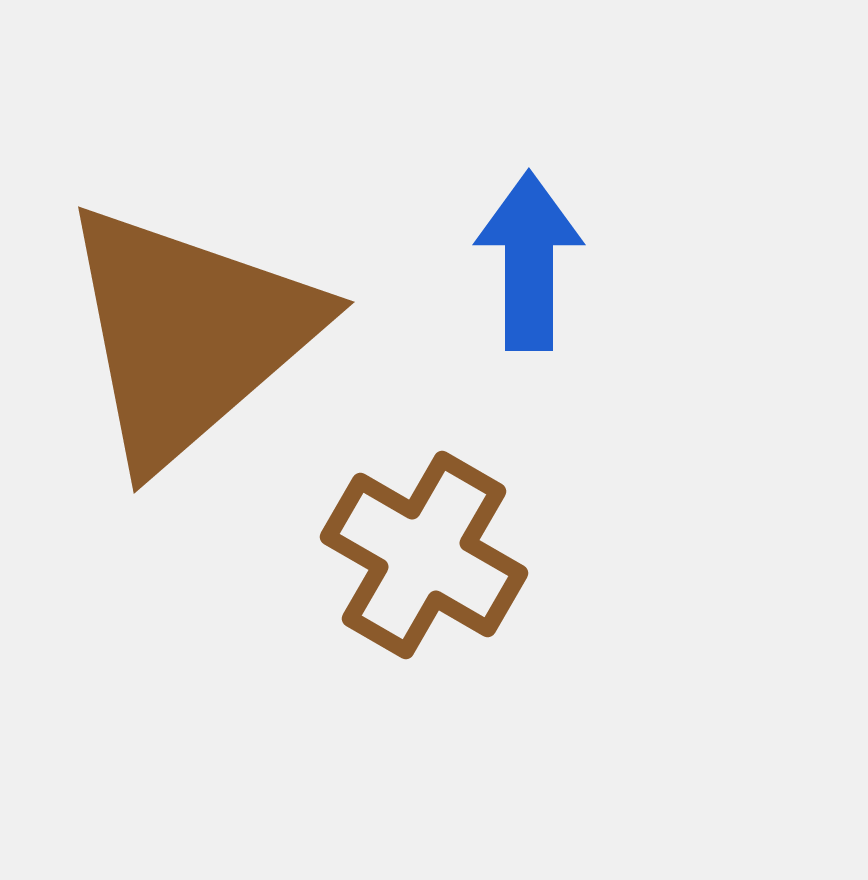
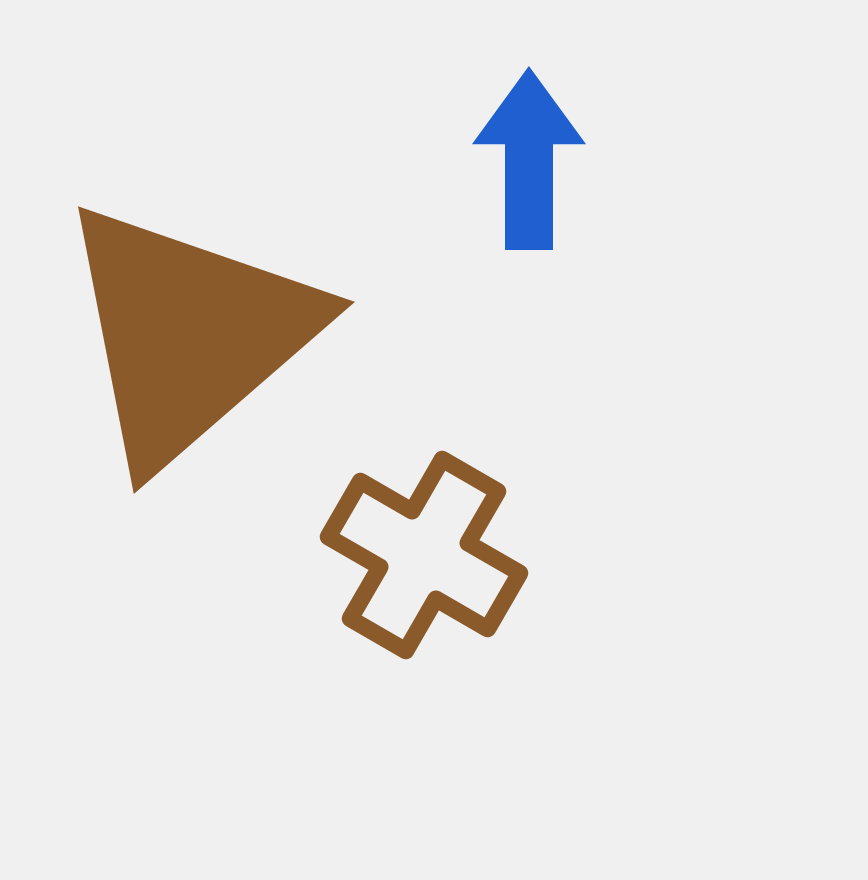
blue arrow: moved 101 px up
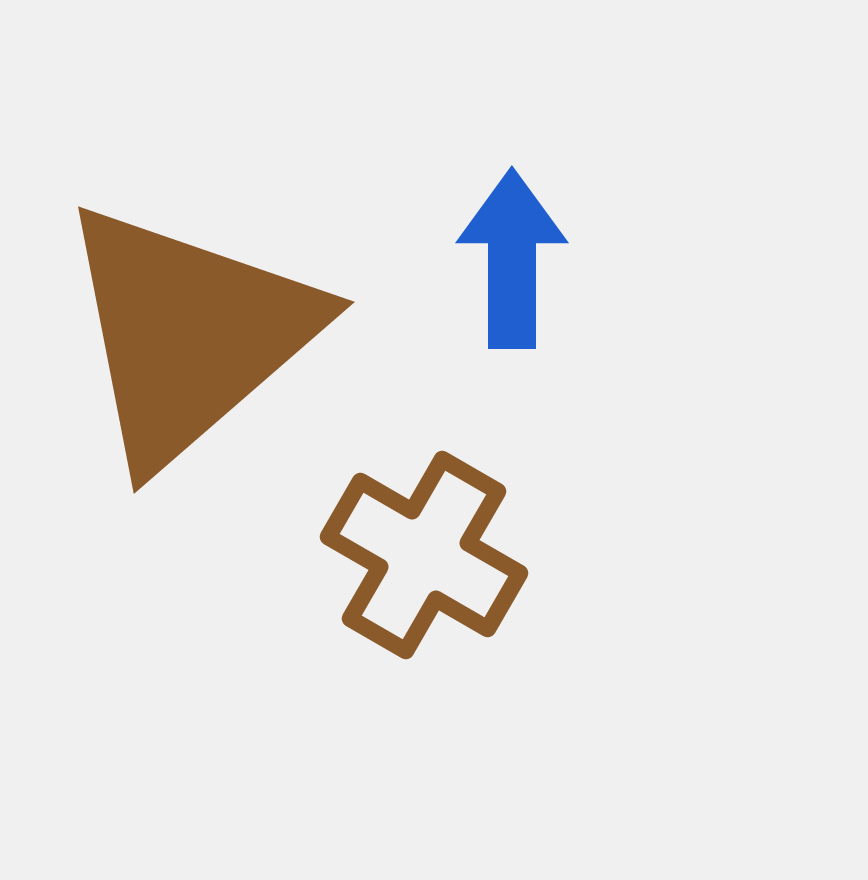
blue arrow: moved 17 px left, 99 px down
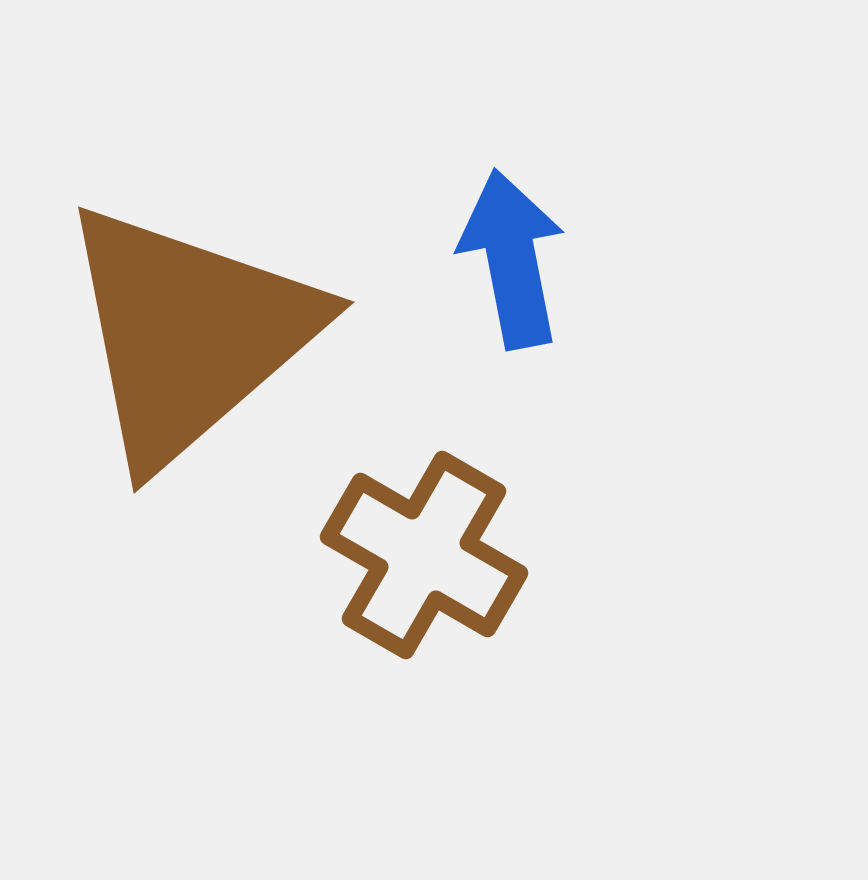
blue arrow: rotated 11 degrees counterclockwise
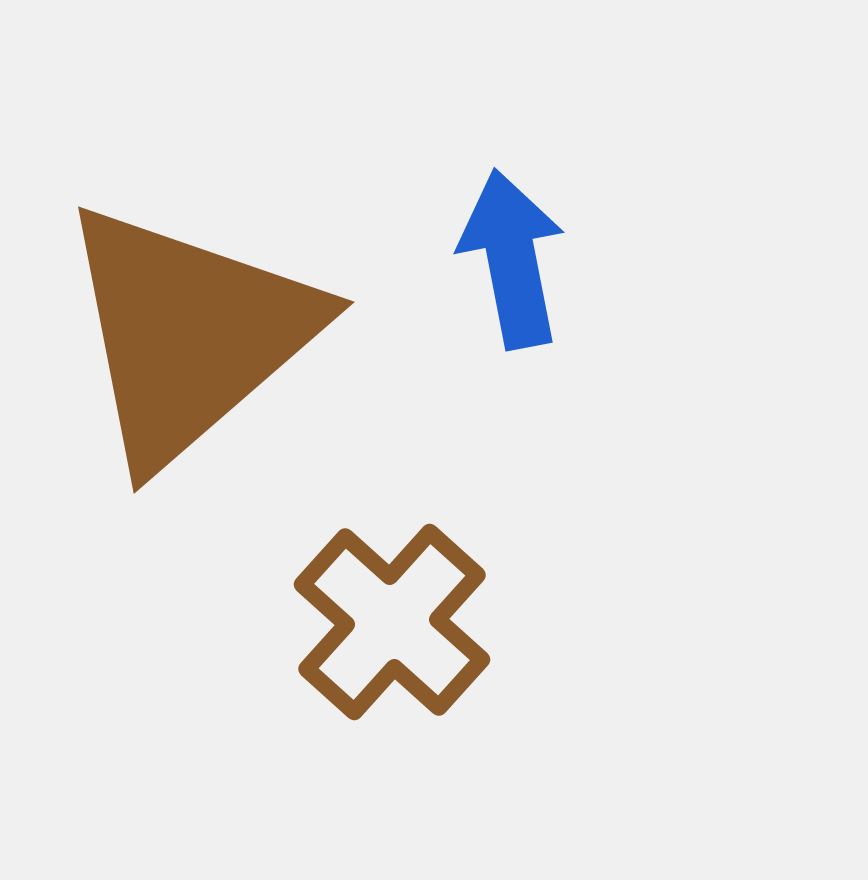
brown cross: moved 32 px left, 67 px down; rotated 12 degrees clockwise
